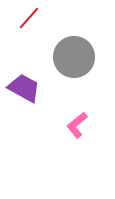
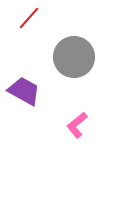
purple trapezoid: moved 3 px down
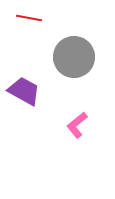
red line: rotated 60 degrees clockwise
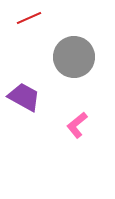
red line: rotated 35 degrees counterclockwise
purple trapezoid: moved 6 px down
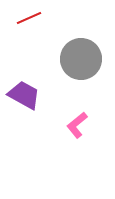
gray circle: moved 7 px right, 2 px down
purple trapezoid: moved 2 px up
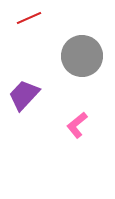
gray circle: moved 1 px right, 3 px up
purple trapezoid: rotated 76 degrees counterclockwise
